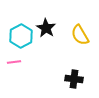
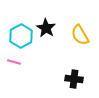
pink line: rotated 24 degrees clockwise
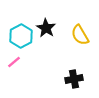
pink line: rotated 56 degrees counterclockwise
black cross: rotated 18 degrees counterclockwise
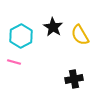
black star: moved 7 px right, 1 px up
pink line: rotated 56 degrees clockwise
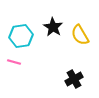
cyan hexagon: rotated 20 degrees clockwise
black cross: rotated 18 degrees counterclockwise
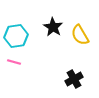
cyan hexagon: moved 5 px left
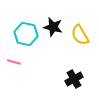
black star: rotated 18 degrees counterclockwise
cyan hexagon: moved 10 px right, 2 px up; rotated 20 degrees clockwise
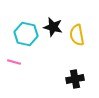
yellow semicircle: moved 3 px left; rotated 20 degrees clockwise
black cross: moved 1 px right; rotated 18 degrees clockwise
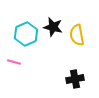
cyan hexagon: rotated 25 degrees clockwise
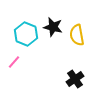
cyan hexagon: rotated 15 degrees counterclockwise
pink line: rotated 64 degrees counterclockwise
black cross: rotated 24 degrees counterclockwise
